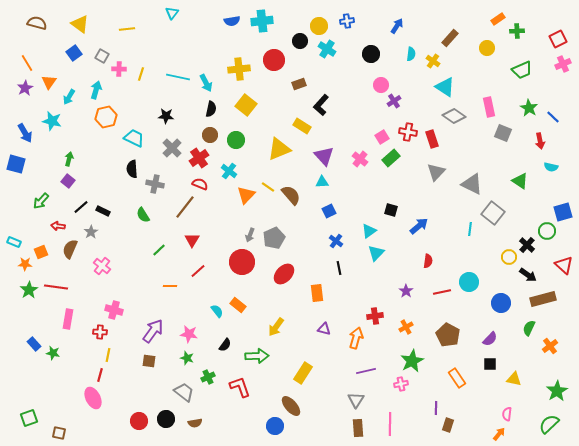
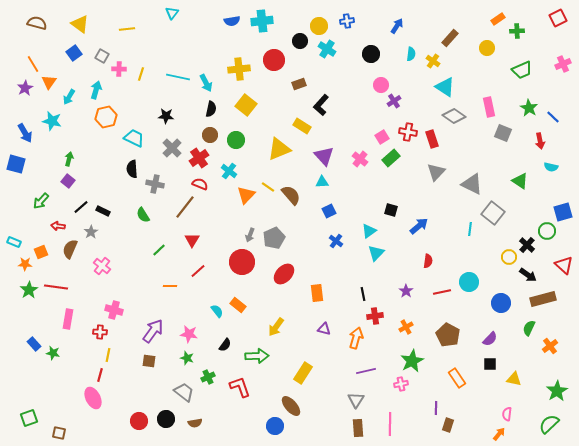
red square at (558, 39): moved 21 px up
orange line at (27, 63): moved 6 px right, 1 px down
black line at (339, 268): moved 24 px right, 26 px down
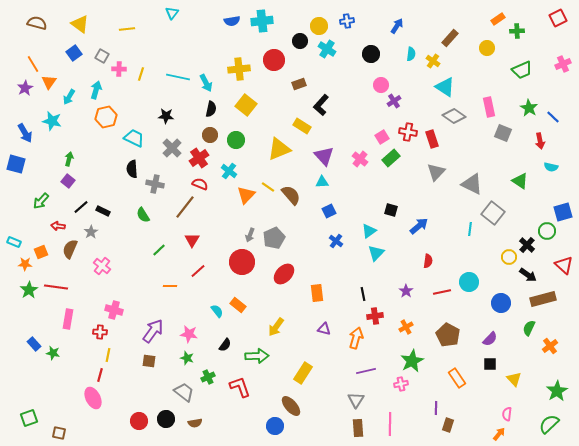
yellow triangle at (514, 379): rotated 35 degrees clockwise
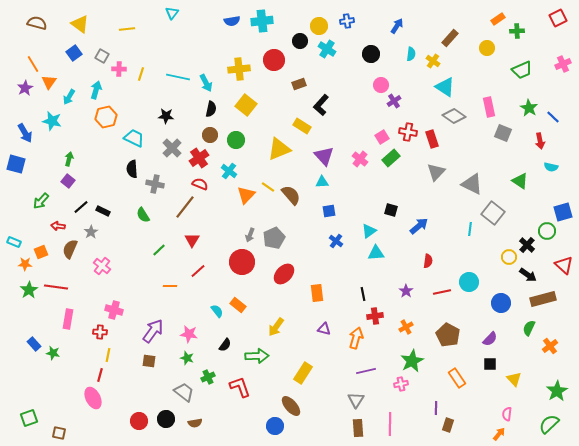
blue square at (329, 211): rotated 16 degrees clockwise
cyan triangle at (376, 253): rotated 42 degrees clockwise
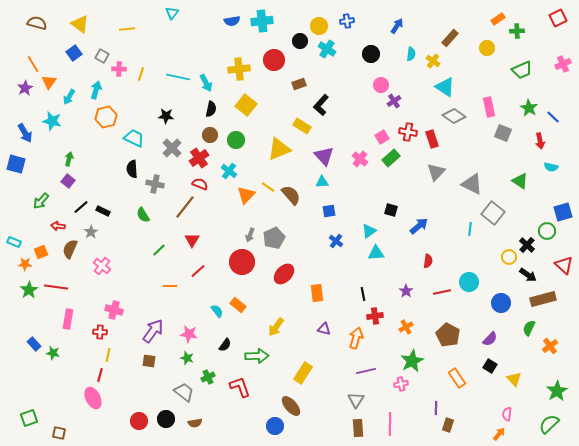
black square at (490, 364): moved 2 px down; rotated 32 degrees clockwise
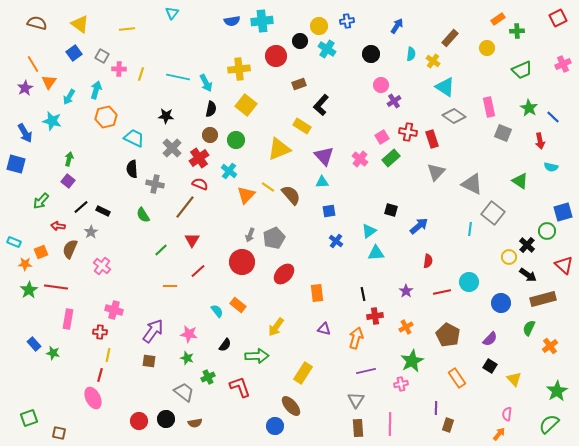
red circle at (274, 60): moved 2 px right, 4 px up
green line at (159, 250): moved 2 px right
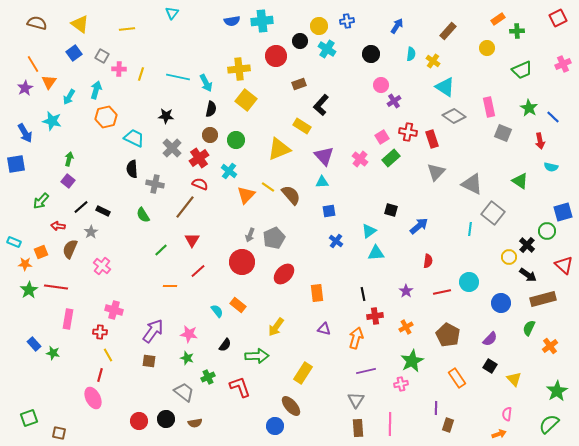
brown rectangle at (450, 38): moved 2 px left, 7 px up
yellow square at (246, 105): moved 5 px up
blue square at (16, 164): rotated 24 degrees counterclockwise
yellow line at (108, 355): rotated 40 degrees counterclockwise
orange arrow at (499, 434): rotated 32 degrees clockwise
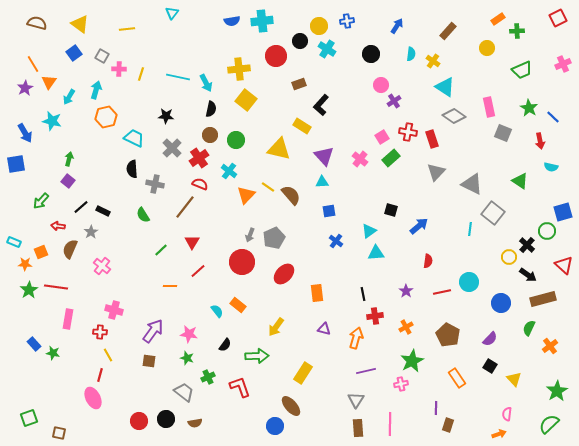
yellow triangle at (279, 149): rotated 35 degrees clockwise
red triangle at (192, 240): moved 2 px down
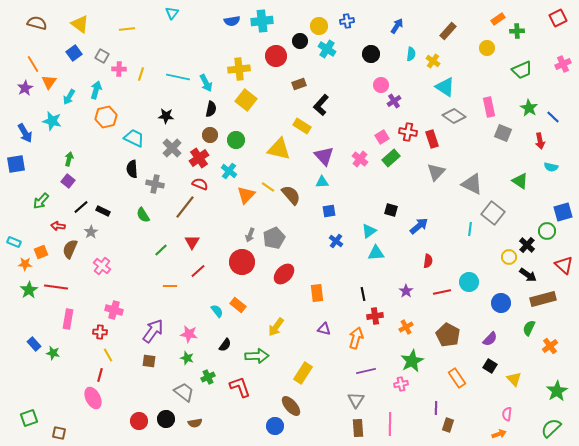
green semicircle at (549, 424): moved 2 px right, 4 px down
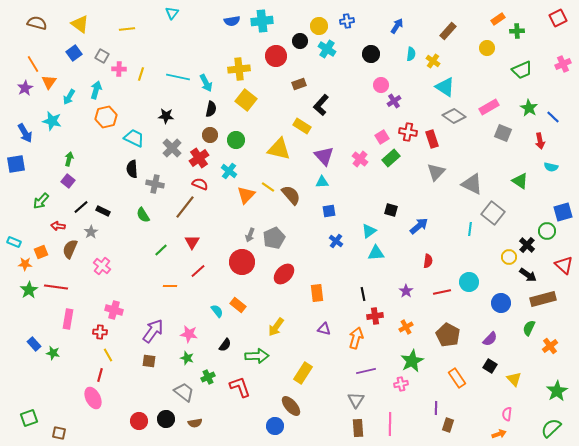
pink rectangle at (489, 107): rotated 72 degrees clockwise
